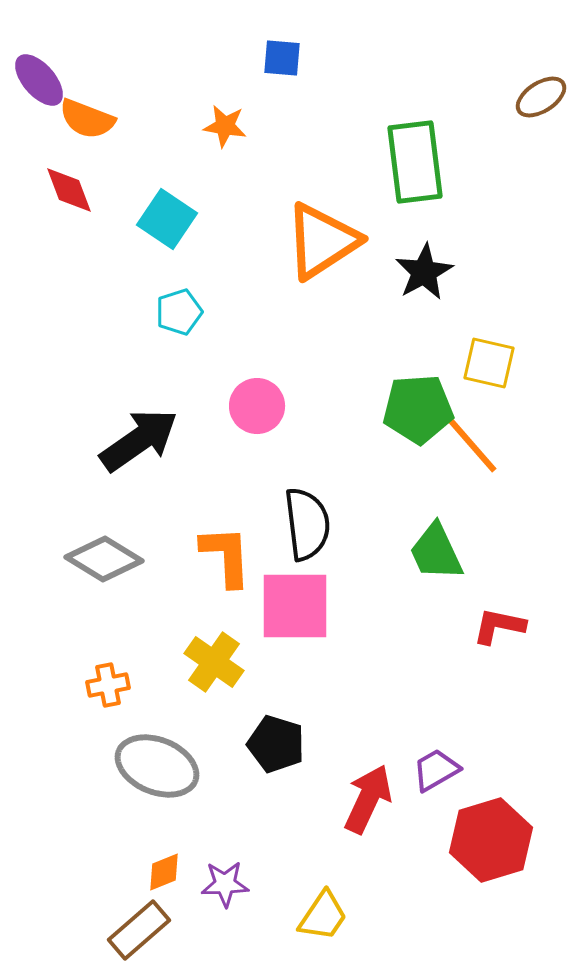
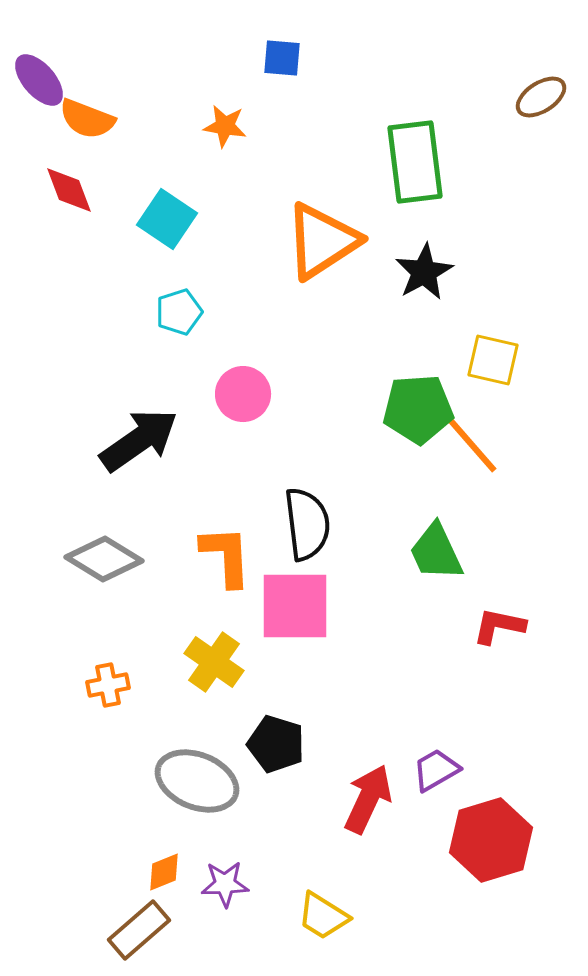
yellow square: moved 4 px right, 3 px up
pink circle: moved 14 px left, 12 px up
gray ellipse: moved 40 px right, 15 px down
yellow trapezoid: rotated 88 degrees clockwise
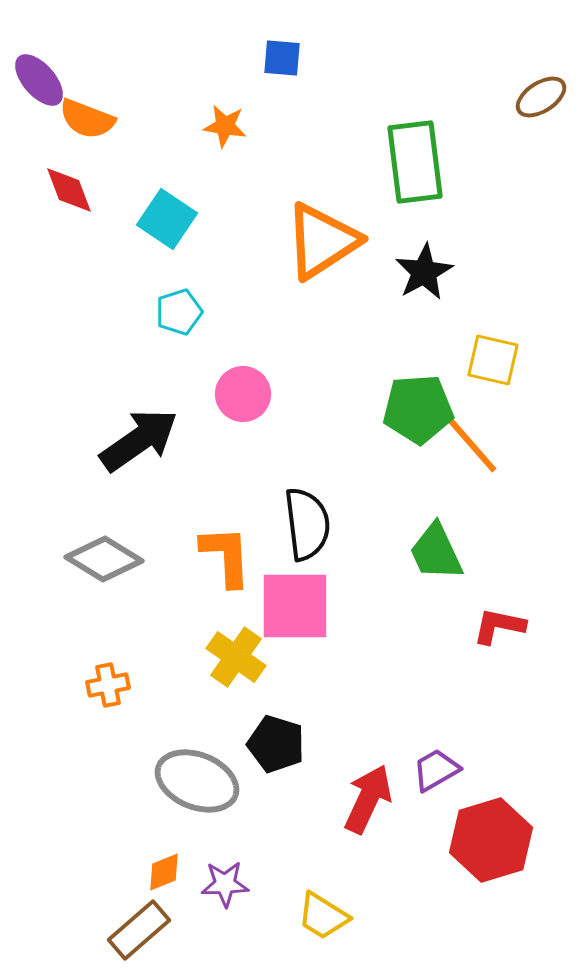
yellow cross: moved 22 px right, 5 px up
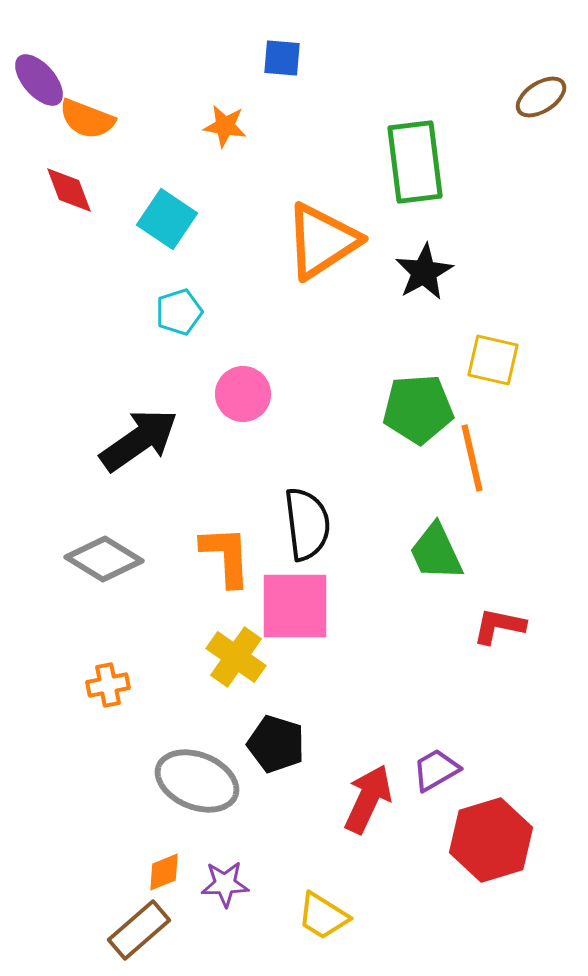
orange line: moved 13 px down; rotated 28 degrees clockwise
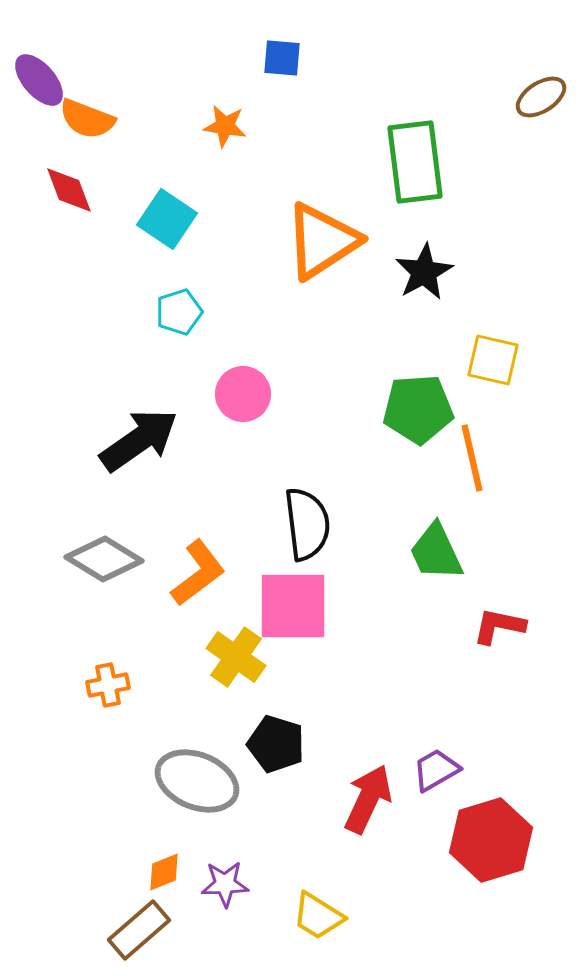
orange L-shape: moved 28 px left, 17 px down; rotated 56 degrees clockwise
pink square: moved 2 px left
yellow trapezoid: moved 5 px left
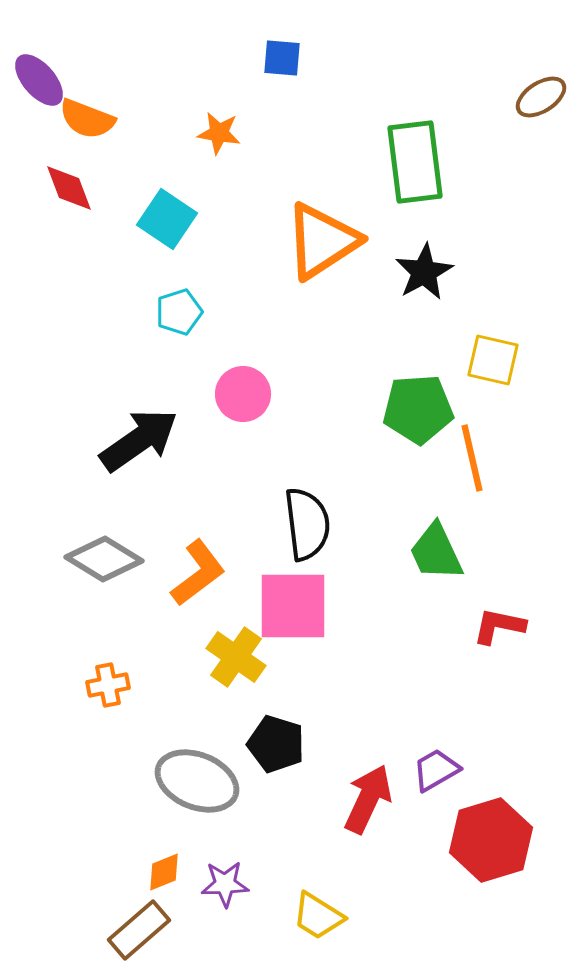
orange star: moved 6 px left, 7 px down
red diamond: moved 2 px up
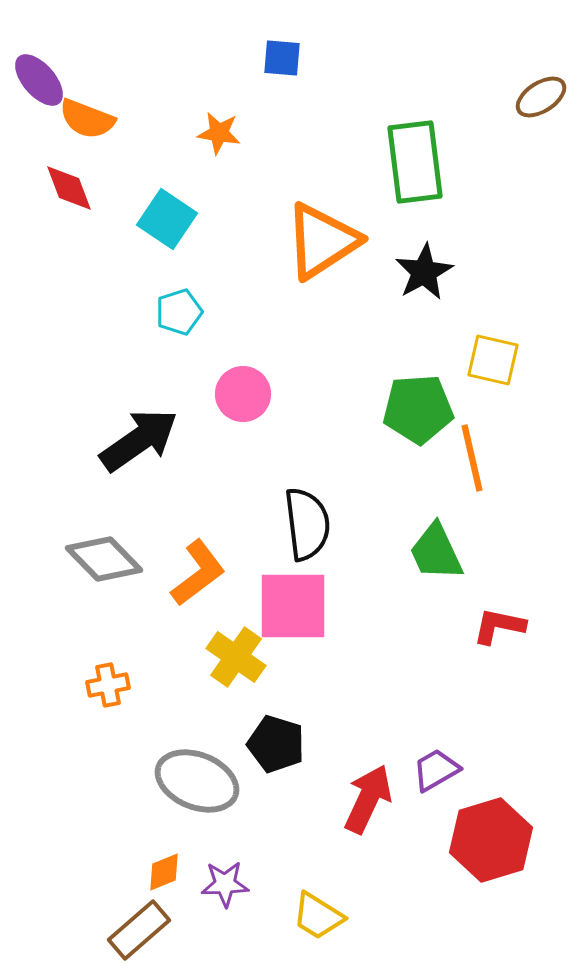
gray diamond: rotated 14 degrees clockwise
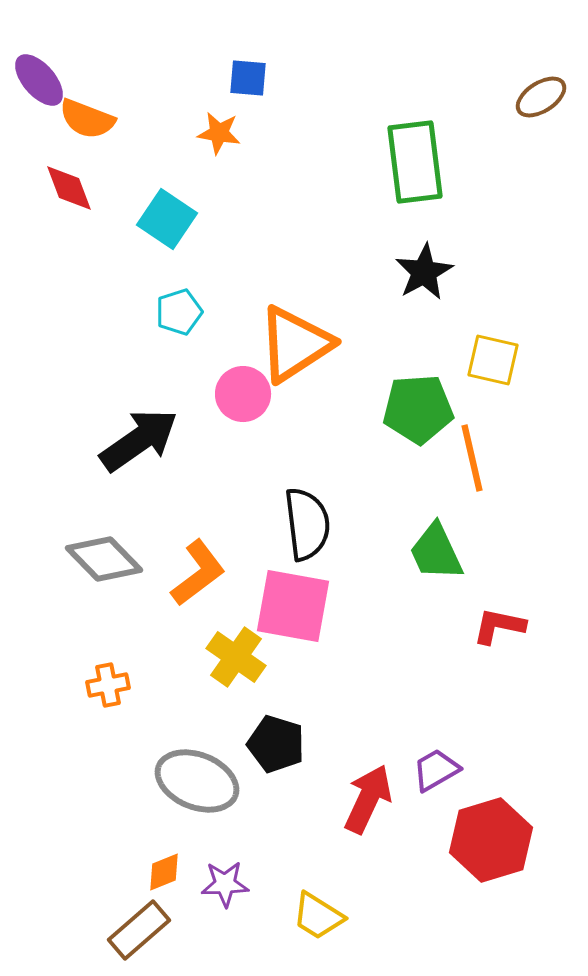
blue square: moved 34 px left, 20 px down
orange triangle: moved 27 px left, 103 px down
pink square: rotated 10 degrees clockwise
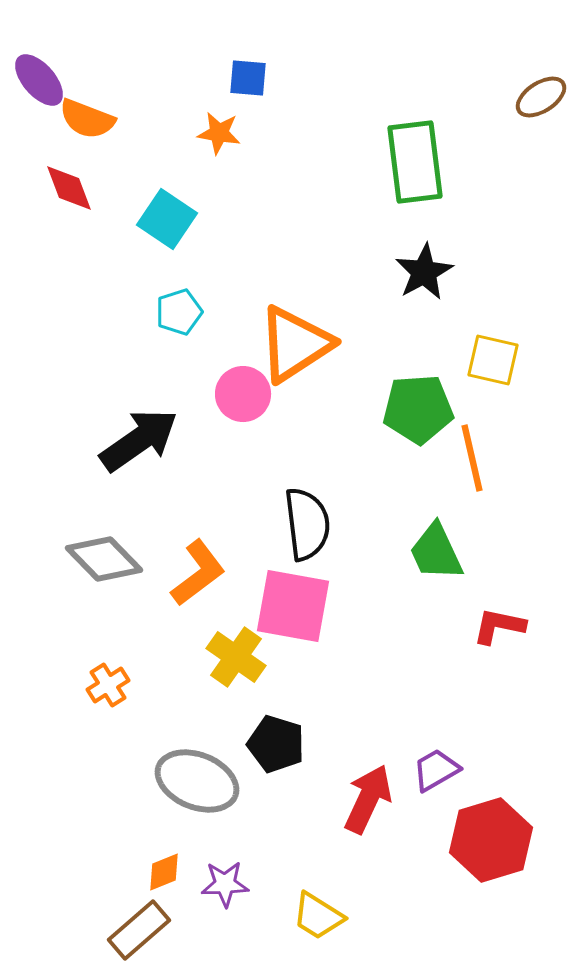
orange cross: rotated 21 degrees counterclockwise
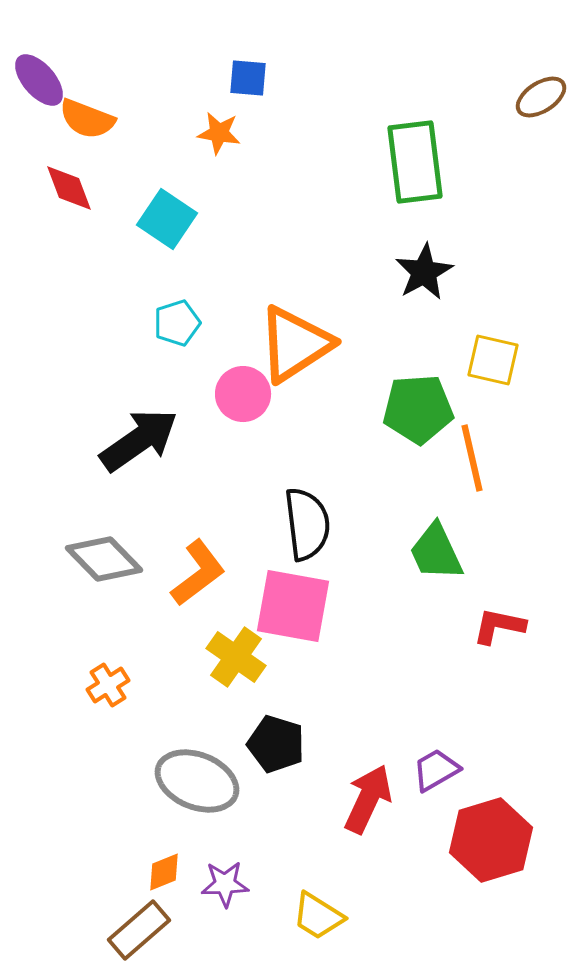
cyan pentagon: moved 2 px left, 11 px down
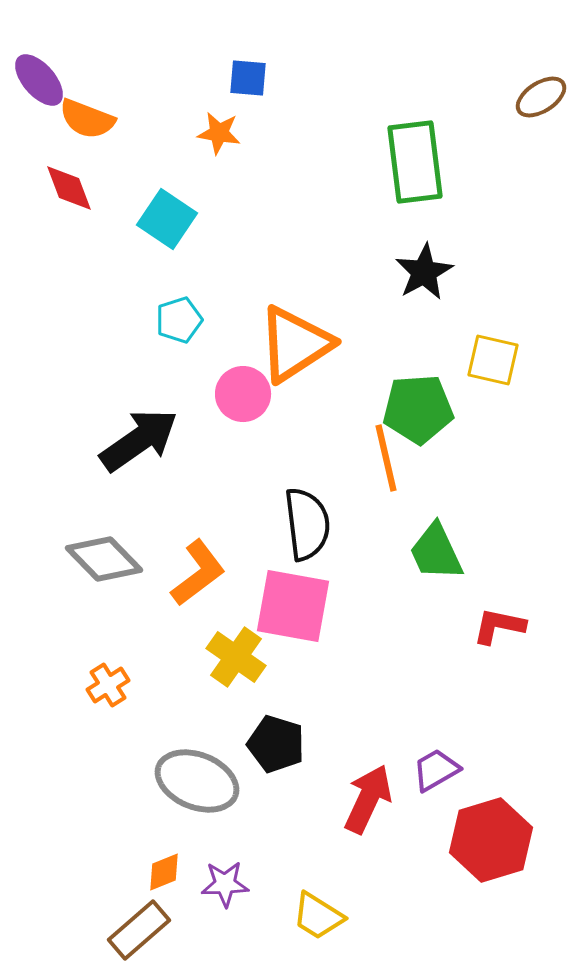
cyan pentagon: moved 2 px right, 3 px up
orange line: moved 86 px left
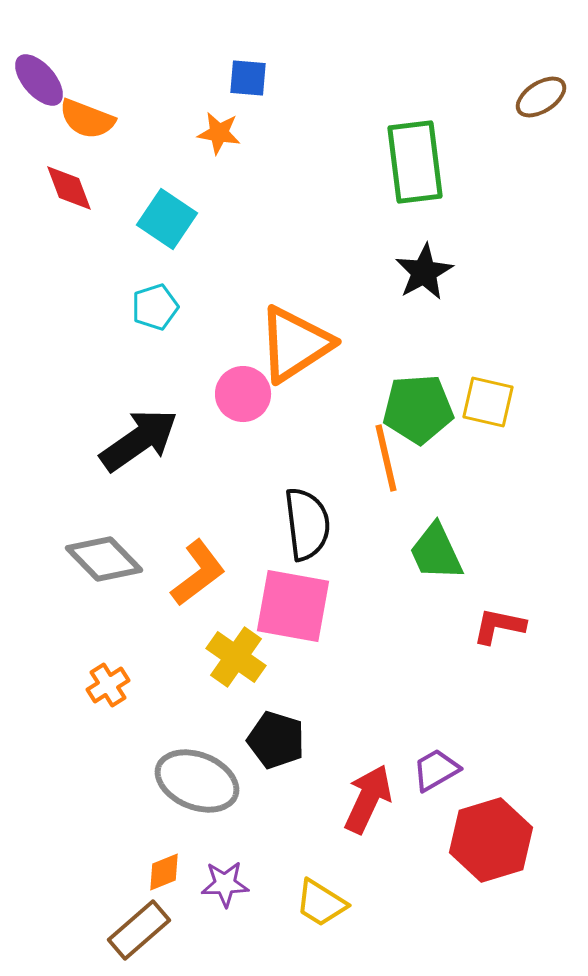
cyan pentagon: moved 24 px left, 13 px up
yellow square: moved 5 px left, 42 px down
black pentagon: moved 4 px up
yellow trapezoid: moved 3 px right, 13 px up
